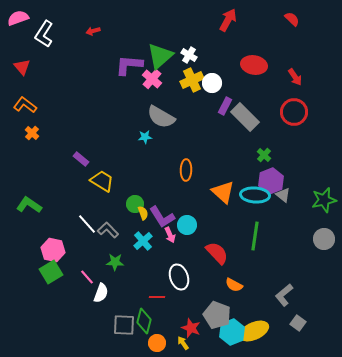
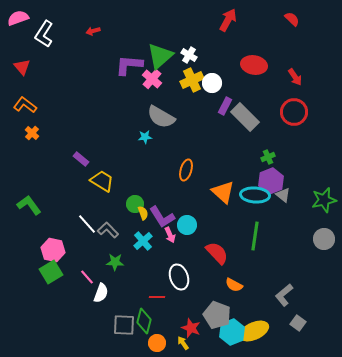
green cross at (264, 155): moved 4 px right, 2 px down; rotated 24 degrees clockwise
orange ellipse at (186, 170): rotated 15 degrees clockwise
green L-shape at (29, 205): rotated 20 degrees clockwise
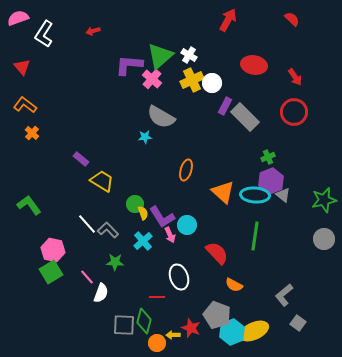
yellow arrow at (183, 343): moved 10 px left, 8 px up; rotated 56 degrees counterclockwise
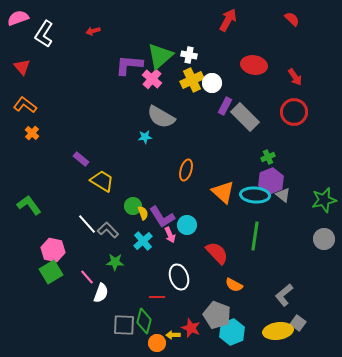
white cross at (189, 55): rotated 21 degrees counterclockwise
green circle at (135, 204): moved 2 px left, 2 px down
yellow ellipse at (254, 331): moved 24 px right; rotated 16 degrees clockwise
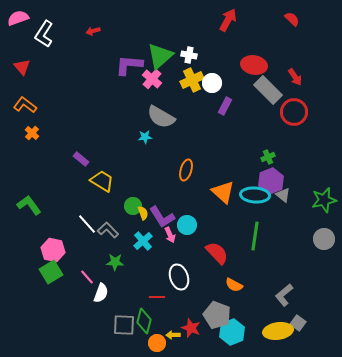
gray rectangle at (245, 117): moved 23 px right, 27 px up
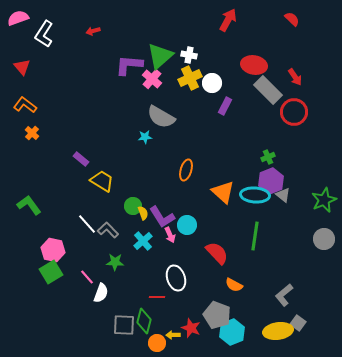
yellow cross at (192, 80): moved 2 px left, 2 px up
green star at (324, 200): rotated 10 degrees counterclockwise
white ellipse at (179, 277): moved 3 px left, 1 px down
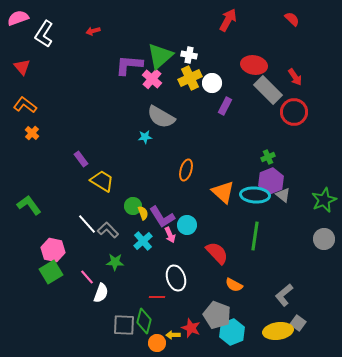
purple rectangle at (81, 159): rotated 14 degrees clockwise
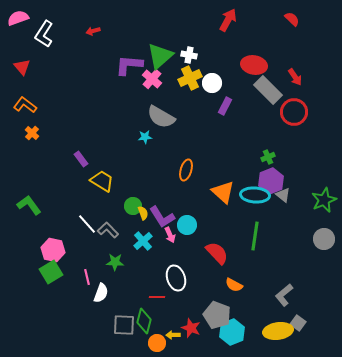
pink line at (87, 277): rotated 28 degrees clockwise
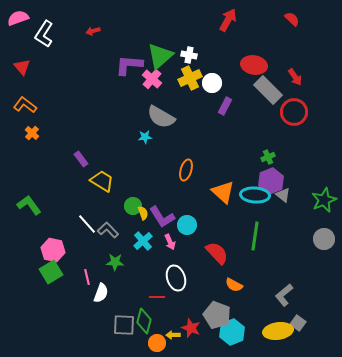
pink arrow at (170, 235): moved 7 px down
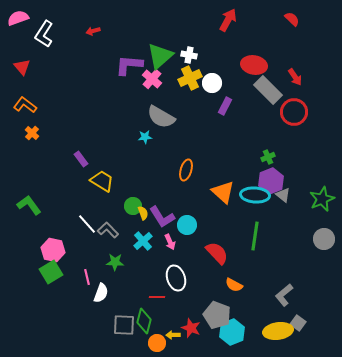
green star at (324, 200): moved 2 px left, 1 px up
